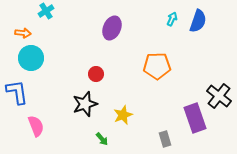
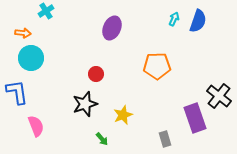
cyan arrow: moved 2 px right
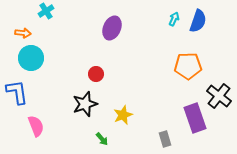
orange pentagon: moved 31 px right
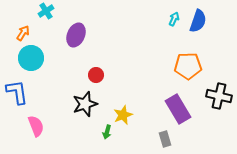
purple ellipse: moved 36 px left, 7 px down
orange arrow: rotated 63 degrees counterclockwise
red circle: moved 1 px down
black cross: rotated 25 degrees counterclockwise
purple rectangle: moved 17 px left, 9 px up; rotated 12 degrees counterclockwise
green arrow: moved 5 px right, 7 px up; rotated 56 degrees clockwise
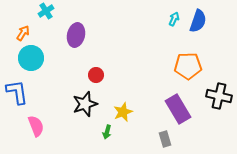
purple ellipse: rotated 10 degrees counterclockwise
yellow star: moved 3 px up
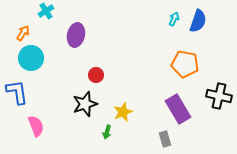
orange pentagon: moved 3 px left, 2 px up; rotated 12 degrees clockwise
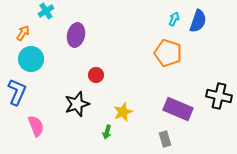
cyan circle: moved 1 px down
orange pentagon: moved 17 px left, 11 px up; rotated 8 degrees clockwise
blue L-shape: rotated 32 degrees clockwise
black star: moved 8 px left
purple rectangle: rotated 36 degrees counterclockwise
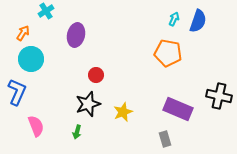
orange pentagon: rotated 8 degrees counterclockwise
black star: moved 11 px right
green arrow: moved 30 px left
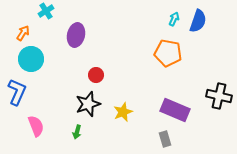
purple rectangle: moved 3 px left, 1 px down
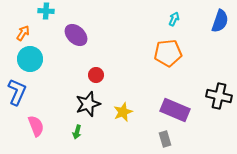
cyan cross: rotated 35 degrees clockwise
blue semicircle: moved 22 px right
purple ellipse: rotated 60 degrees counterclockwise
orange pentagon: rotated 16 degrees counterclockwise
cyan circle: moved 1 px left
